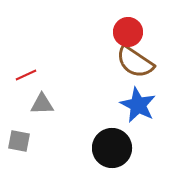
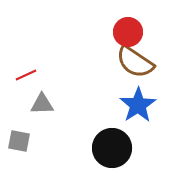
blue star: rotated 12 degrees clockwise
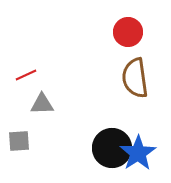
brown semicircle: moved 16 px down; rotated 48 degrees clockwise
blue star: moved 48 px down
gray square: rotated 15 degrees counterclockwise
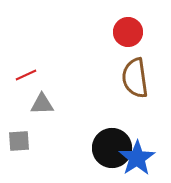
blue star: moved 1 px left, 5 px down
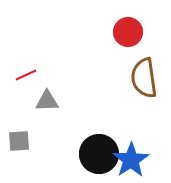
brown semicircle: moved 9 px right
gray triangle: moved 5 px right, 3 px up
black circle: moved 13 px left, 6 px down
blue star: moved 6 px left, 2 px down
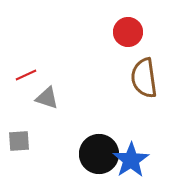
gray triangle: moved 3 px up; rotated 20 degrees clockwise
